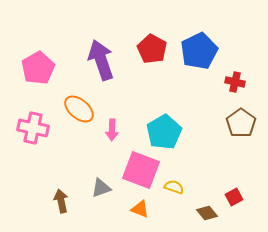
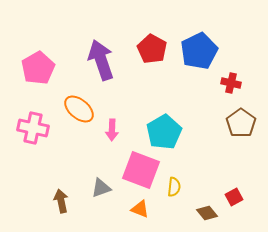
red cross: moved 4 px left, 1 px down
yellow semicircle: rotated 78 degrees clockwise
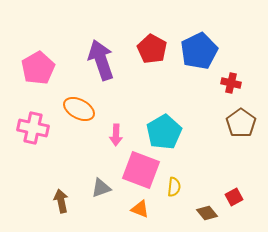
orange ellipse: rotated 12 degrees counterclockwise
pink arrow: moved 4 px right, 5 px down
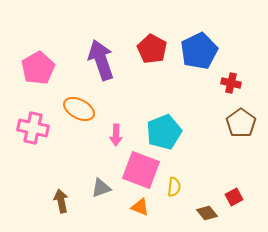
cyan pentagon: rotated 8 degrees clockwise
orange triangle: moved 2 px up
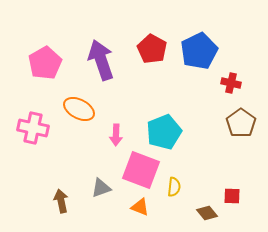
pink pentagon: moved 7 px right, 5 px up
red square: moved 2 px left, 1 px up; rotated 30 degrees clockwise
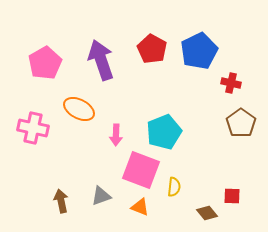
gray triangle: moved 8 px down
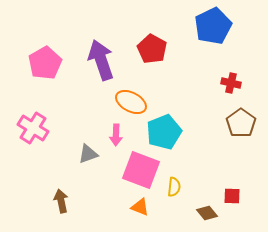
blue pentagon: moved 14 px right, 25 px up
orange ellipse: moved 52 px right, 7 px up
pink cross: rotated 20 degrees clockwise
gray triangle: moved 13 px left, 42 px up
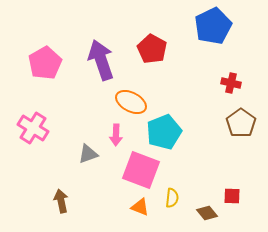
yellow semicircle: moved 2 px left, 11 px down
